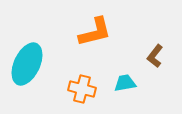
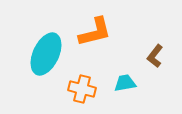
cyan ellipse: moved 19 px right, 10 px up
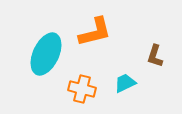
brown L-shape: rotated 20 degrees counterclockwise
cyan trapezoid: rotated 15 degrees counterclockwise
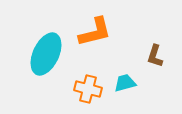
cyan trapezoid: rotated 10 degrees clockwise
orange cross: moved 6 px right
